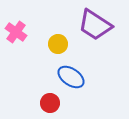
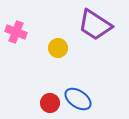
pink cross: rotated 15 degrees counterclockwise
yellow circle: moved 4 px down
blue ellipse: moved 7 px right, 22 px down
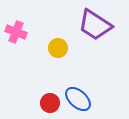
blue ellipse: rotated 8 degrees clockwise
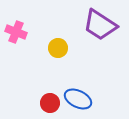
purple trapezoid: moved 5 px right
blue ellipse: rotated 16 degrees counterclockwise
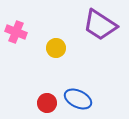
yellow circle: moved 2 px left
red circle: moved 3 px left
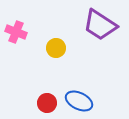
blue ellipse: moved 1 px right, 2 px down
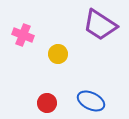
pink cross: moved 7 px right, 3 px down
yellow circle: moved 2 px right, 6 px down
blue ellipse: moved 12 px right
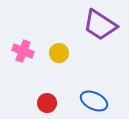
pink cross: moved 16 px down
yellow circle: moved 1 px right, 1 px up
blue ellipse: moved 3 px right
